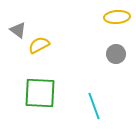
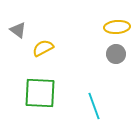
yellow ellipse: moved 10 px down
yellow semicircle: moved 4 px right, 3 px down
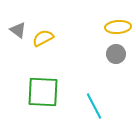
yellow ellipse: moved 1 px right
yellow semicircle: moved 10 px up
green square: moved 3 px right, 1 px up
cyan line: rotated 8 degrees counterclockwise
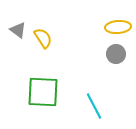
yellow semicircle: rotated 85 degrees clockwise
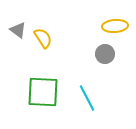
yellow ellipse: moved 3 px left, 1 px up
gray circle: moved 11 px left
cyan line: moved 7 px left, 8 px up
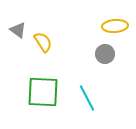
yellow semicircle: moved 4 px down
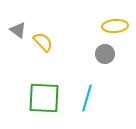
yellow semicircle: rotated 10 degrees counterclockwise
green square: moved 1 px right, 6 px down
cyan line: rotated 44 degrees clockwise
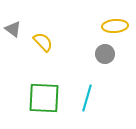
gray triangle: moved 5 px left, 1 px up
